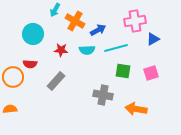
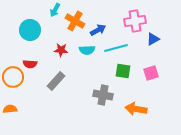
cyan circle: moved 3 px left, 4 px up
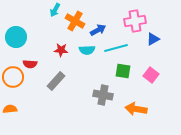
cyan circle: moved 14 px left, 7 px down
pink square: moved 2 px down; rotated 35 degrees counterclockwise
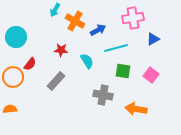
pink cross: moved 2 px left, 3 px up
cyan semicircle: moved 11 px down; rotated 119 degrees counterclockwise
red semicircle: rotated 56 degrees counterclockwise
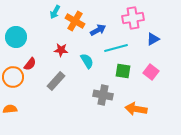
cyan arrow: moved 2 px down
pink square: moved 3 px up
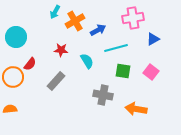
orange cross: rotated 30 degrees clockwise
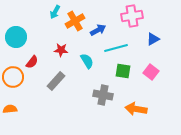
pink cross: moved 1 px left, 2 px up
red semicircle: moved 2 px right, 2 px up
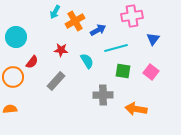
blue triangle: rotated 24 degrees counterclockwise
gray cross: rotated 12 degrees counterclockwise
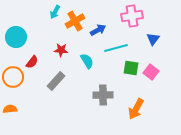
green square: moved 8 px right, 3 px up
orange arrow: rotated 70 degrees counterclockwise
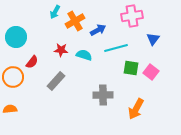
cyan semicircle: moved 3 px left, 6 px up; rotated 42 degrees counterclockwise
